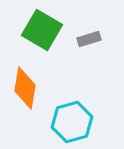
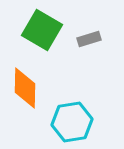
orange diamond: rotated 9 degrees counterclockwise
cyan hexagon: rotated 6 degrees clockwise
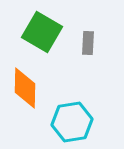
green square: moved 2 px down
gray rectangle: moved 1 px left, 4 px down; rotated 70 degrees counterclockwise
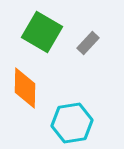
gray rectangle: rotated 40 degrees clockwise
cyan hexagon: moved 1 px down
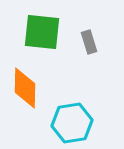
green square: rotated 24 degrees counterclockwise
gray rectangle: moved 1 px right, 1 px up; rotated 60 degrees counterclockwise
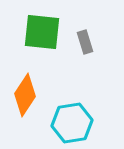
gray rectangle: moved 4 px left
orange diamond: moved 7 px down; rotated 33 degrees clockwise
